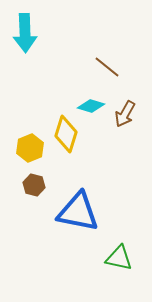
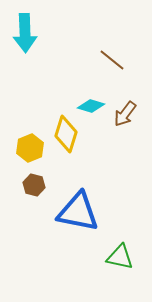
brown line: moved 5 px right, 7 px up
brown arrow: rotated 8 degrees clockwise
green triangle: moved 1 px right, 1 px up
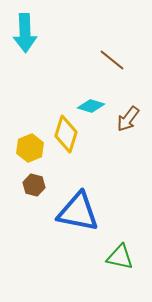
brown arrow: moved 3 px right, 5 px down
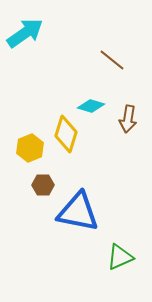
cyan arrow: rotated 123 degrees counterclockwise
brown arrow: rotated 28 degrees counterclockwise
brown hexagon: moved 9 px right; rotated 15 degrees counterclockwise
green triangle: rotated 36 degrees counterclockwise
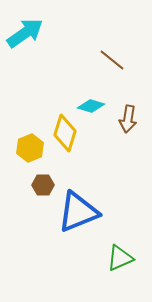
yellow diamond: moved 1 px left, 1 px up
blue triangle: rotated 33 degrees counterclockwise
green triangle: moved 1 px down
